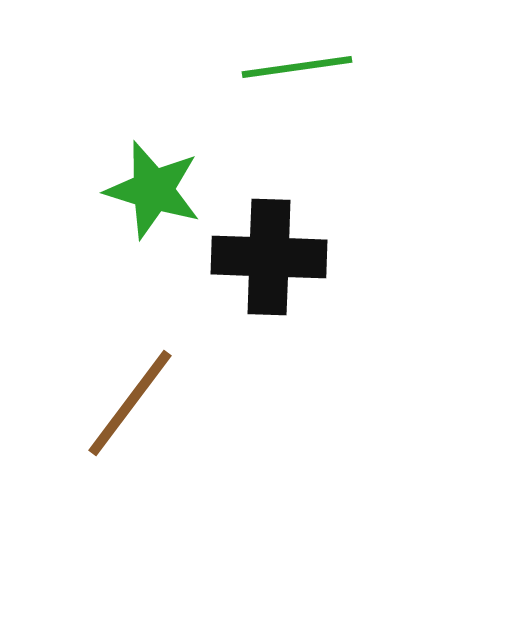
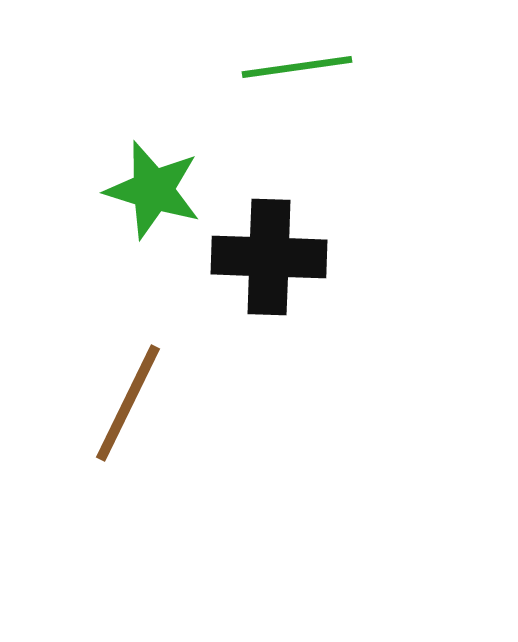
brown line: moved 2 px left; rotated 11 degrees counterclockwise
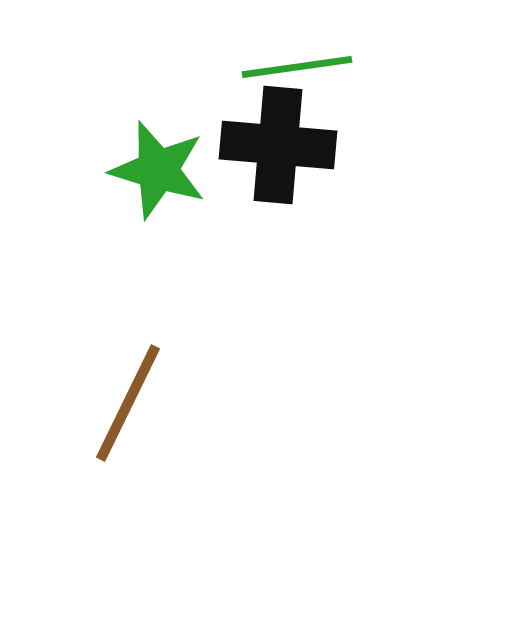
green star: moved 5 px right, 20 px up
black cross: moved 9 px right, 112 px up; rotated 3 degrees clockwise
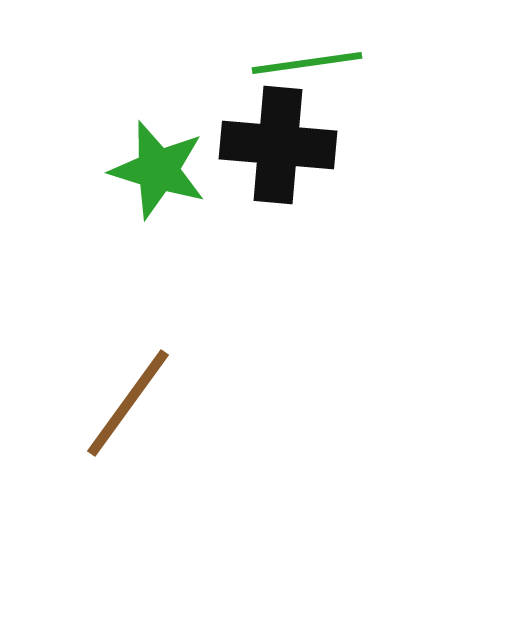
green line: moved 10 px right, 4 px up
brown line: rotated 10 degrees clockwise
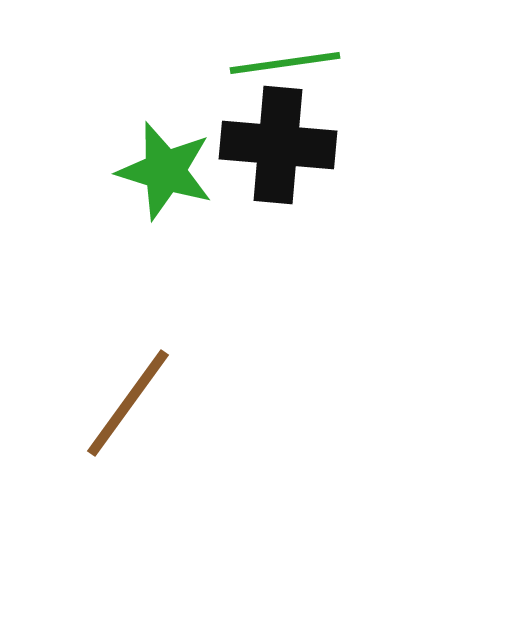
green line: moved 22 px left
green star: moved 7 px right, 1 px down
